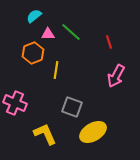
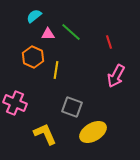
orange hexagon: moved 4 px down; rotated 15 degrees counterclockwise
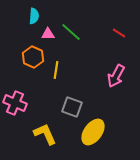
cyan semicircle: rotated 133 degrees clockwise
red line: moved 10 px right, 9 px up; rotated 40 degrees counterclockwise
yellow ellipse: rotated 24 degrees counterclockwise
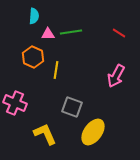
green line: rotated 50 degrees counterclockwise
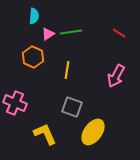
pink triangle: rotated 32 degrees counterclockwise
yellow line: moved 11 px right
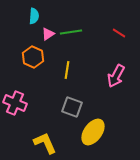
yellow L-shape: moved 9 px down
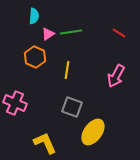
orange hexagon: moved 2 px right
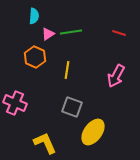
red line: rotated 16 degrees counterclockwise
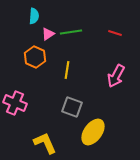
red line: moved 4 px left
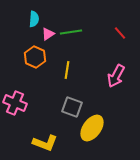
cyan semicircle: moved 3 px down
red line: moved 5 px right; rotated 32 degrees clockwise
yellow ellipse: moved 1 px left, 4 px up
yellow L-shape: rotated 135 degrees clockwise
